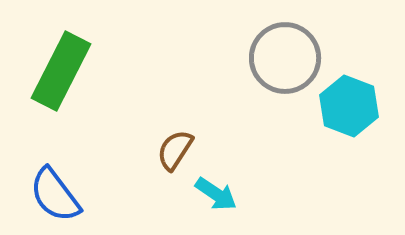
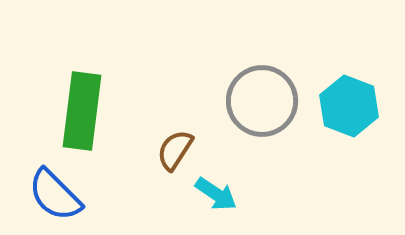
gray circle: moved 23 px left, 43 px down
green rectangle: moved 21 px right, 40 px down; rotated 20 degrees counterclockwise
blue semicircle: rotated 8 degrees counterclockwise
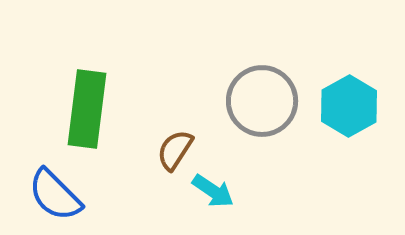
cyan hexagon: rotated 10 degrees clockwise
green rectangle: moved 5 px right, 2 px up
cyan arrow: moved 3 px left, 3 px up
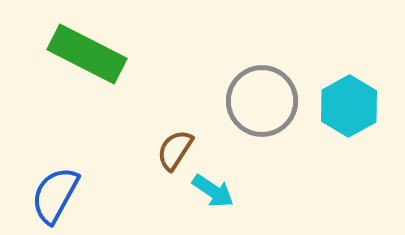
green rectangle: moved 55 px up; rotated 70 degrees counterclockwise
blue semicircle: rotated 74 degrees clockwise
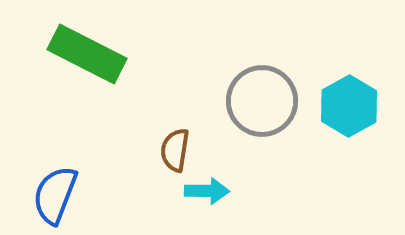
brown semicircle: rotated 24 degrees counterclockwise
cyan arrow: moved 6 px left; rotated 33 degrees counterclockwise
blue semicircle: rotated 8 degrees counterclockwise
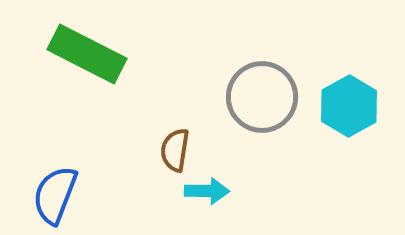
gray circle: moved 4 px up
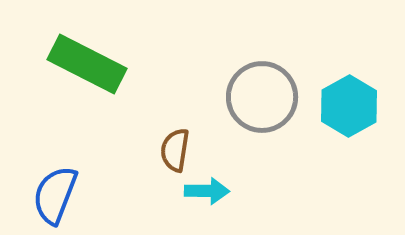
green rectangle: moved 10 px down
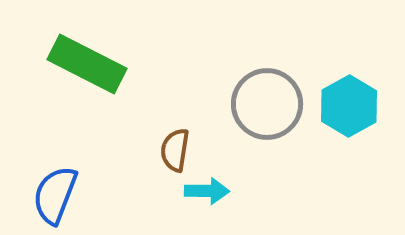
gray circle: moved 5 px right, 7 px down
